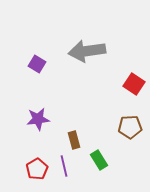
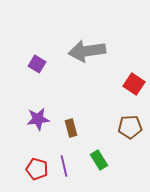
brown rectangle: moved 3 px left, 12 px up
red pentagon: rotated 25 degrees counterclockwise
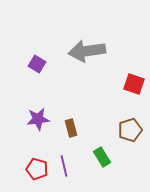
red square: rotated 15 degrees counterclockwise
brown pentagon: moved 3 px down; rotated 15 degrees counterclockwise
green rectangle: moved 3 px right, 3 px up
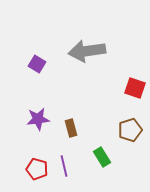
red square: moved 1 px right, 4 px down
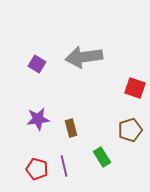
gray arrow: moved 3 px left, 6 px down
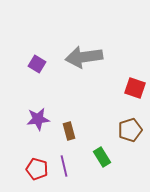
brown rectangle: moved 2 px left, 3 px down
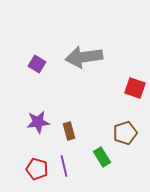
purple star: moved 3 px down
brown pentagon: moved 5 px left, 3 px down
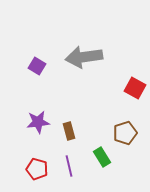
purple square: moved 2 px down
red square: rotated 10 degrees clockwise
purple line: moved 5 px right
